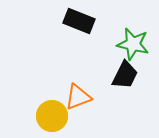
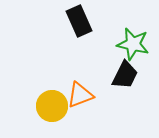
black rectangle: rotated 44 degrees clockwise
orange triangle: moved 2 px right, 2 px up
yellow circle: moved 10 px up
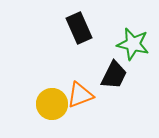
black rectangle: moved 7 px down
black trapezoid: moved 11 px left
yellow circle: moved 2 px up
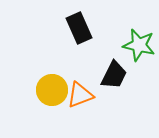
green star: moved 6 px right, 1 px down
yellow circle: moved 14 px up
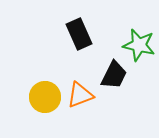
black rectangle: moved 6 px down
yellow circle: moved 7 px left, 7 px down
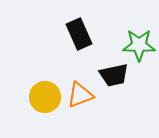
green star: rotated 12 degrees counterclockwise
black trapezoid: rotated 52 degrees clockwise
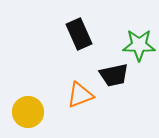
yellow circle: moved 17 px left, 15 px down
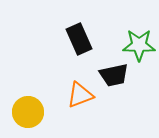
black rectangle: moved 5 px down
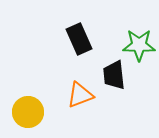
black trapezoid: rotated 96 degrees clockwise
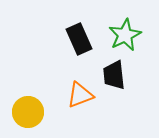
green star: moved 14 px left, 10 px up; rotated 28 degrees counterclockwise
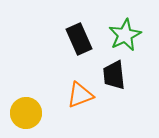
yellow circle: moved 2 px left, 1 px down
